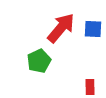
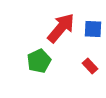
red rectangle: moved 21 px up; rotated 42 degrees counterclockwise
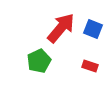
blue square: rotated 18 degrees clockwise
red rectangle: rotated 28 degrees counterclockwise
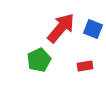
green pentagon: moved 1 px up
red rectangle: moved 5 px left; rotated 28 degrees counterclockwise
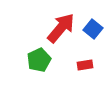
blue square: rotated 18 degrees clockwise
red rectangle: moved 1 px up
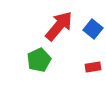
red arrow: moved 2 px left, 2 px up
red rectangle: moved 8 px right, 2 px down
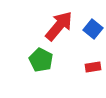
green pentagon: moved 2 px right; rotated 20 degrees counterclockwise
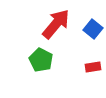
red arrow: moved 3 px left, 2 px up
